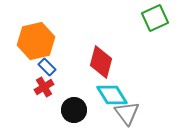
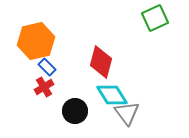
black circle: moved 1 px right, 1 px down
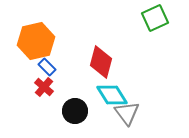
red cross: rotated 18 degrees counterclockwise
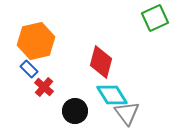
blue rectangle: moved 18 px left, 2 px down
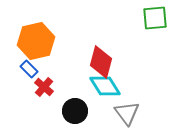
green square: rotated 20 degrees clockwise
cyan diamond: moved 7 px left, 9 px up
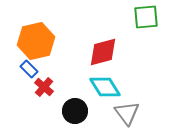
green square: moved 9 px left, 1 px up
red diamond: moved 2 px right, 10 px up; rotated 60 degrees clockwise
cyan diamond: moved 1 px down
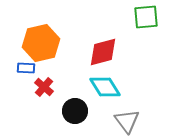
orange hexagon: moved 5 px right, 2 px down
blue rectangle: moved 3 px left, 1 px up; rotated 42 degrees counterclockwise
gray triangle: moved 8 px down
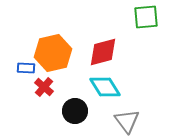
orange hexagon: moved 12 px right, 10 px down
